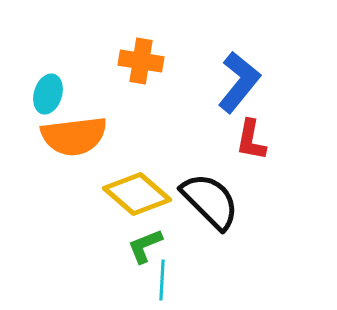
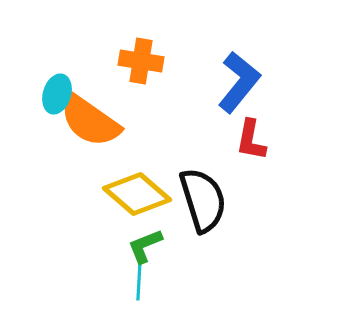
cyan ellipse: moved 9 px right
orange semicircle: moved 16 px right, 15 px up; rotated 42 degrees clockwise
black semicircle: moved 7 px left, 1 px up; rotated 28 degrees clockwise
cyan line: moved 23 px left
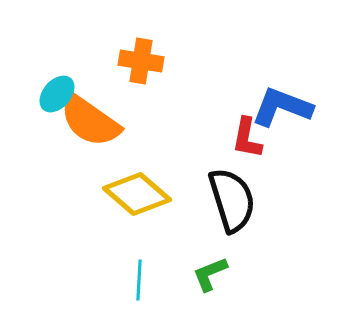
blue L-shape: moved 43 px right, 25 px down; rotated 108 degrees counterclockwise
cyan ellipse: rotated 24 degrees clockwise
red L-shape: moved 4 px left, 2 px up
black semicircle: moved 29 px right
green L-shape: moved 65 px right, 28 px down
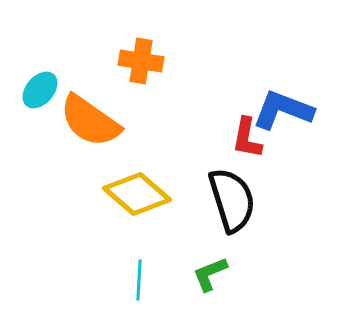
cyan ellipse: moved 17 px left, 4 px up
blue L-shape: moved 1 px right, 3 px down
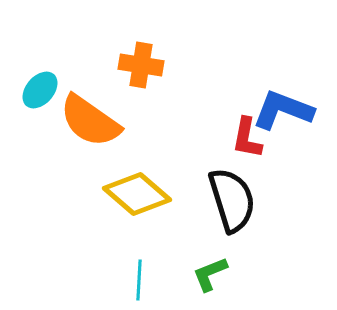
orange cross: moved 4 px down
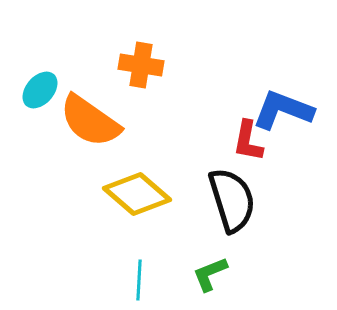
red L-shape: moved 1 px right, 3 px down
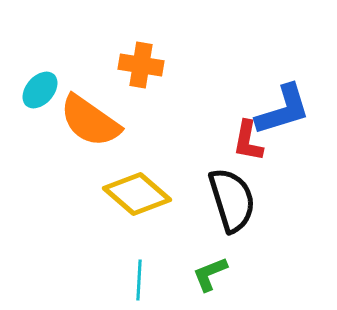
blue L-shape: rotated 142 degrees clockwise
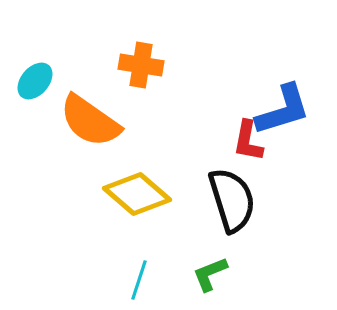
cyan ellipse: moved 5 px left, 9 px up
cyan line: rotated 15 degrees clockwise
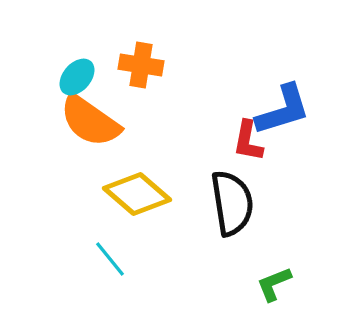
cyan ellipse: moved 42 px right, 4 px up
black semicircle: moved 3 px down; rotated 8 degrees clockwise
green L-shape: moved 64 px right, 10 px down
cyan line: moved 29 px left, 21 px up; rotated 57 degrees counterclockwise
